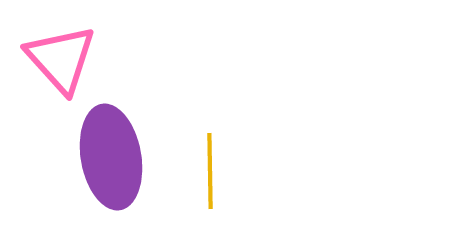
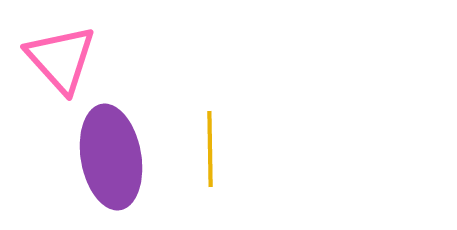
yellow line: moved 22 px up
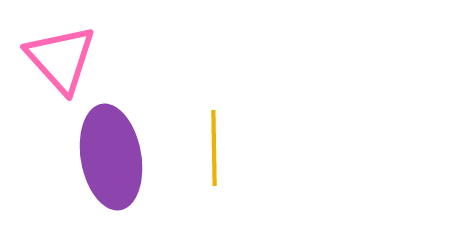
yellow line: moved 4 px right, 1 px up
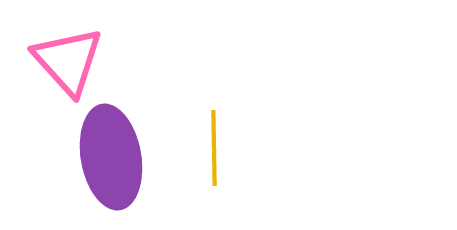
pink triangle: moved 7 px right, 2 px down
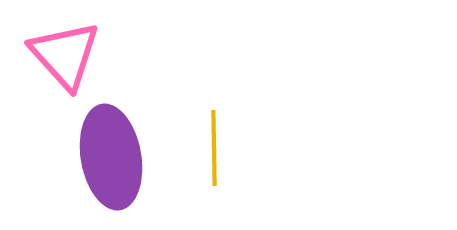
pink triangle: moved 3 px left, 6 px up
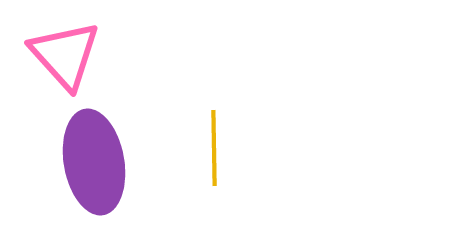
purple ellipse: moved 17 px left, 5 px down
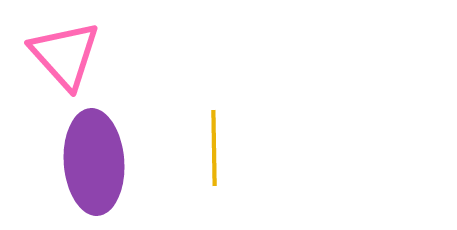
purple ellipse: rotated 6 degrees clockwise
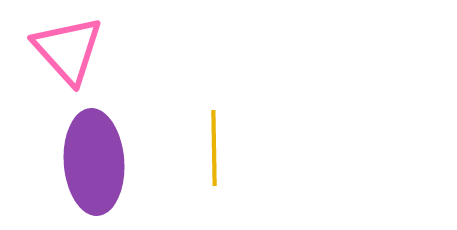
pink triangle: moved 3 px right, 5 px up
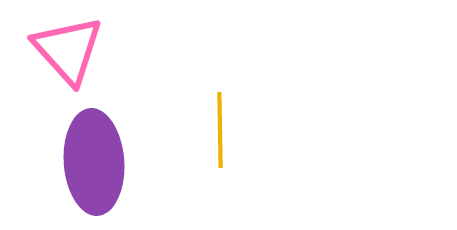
yellow line: moved 6 px right, 18 px up
